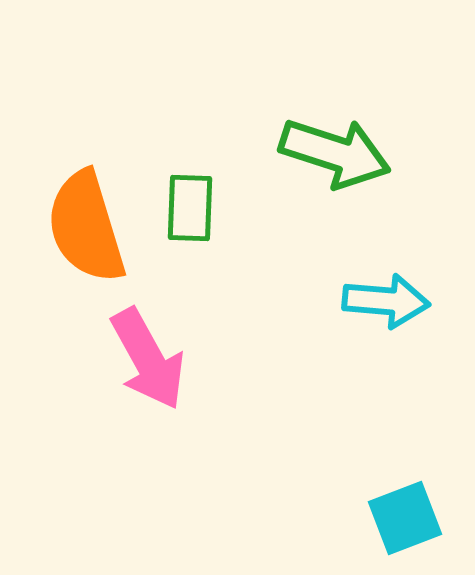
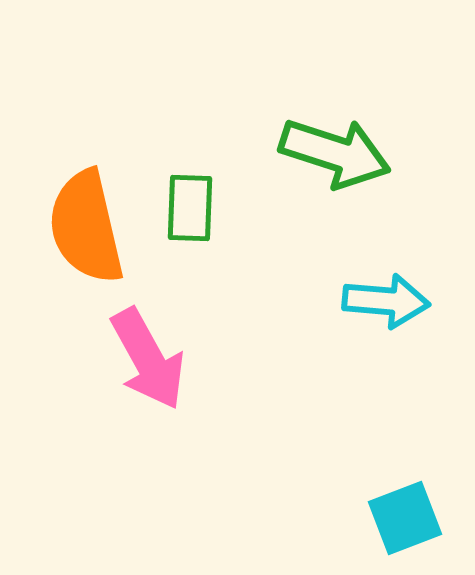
orange semicircle: rotated 4 degrees clockwise
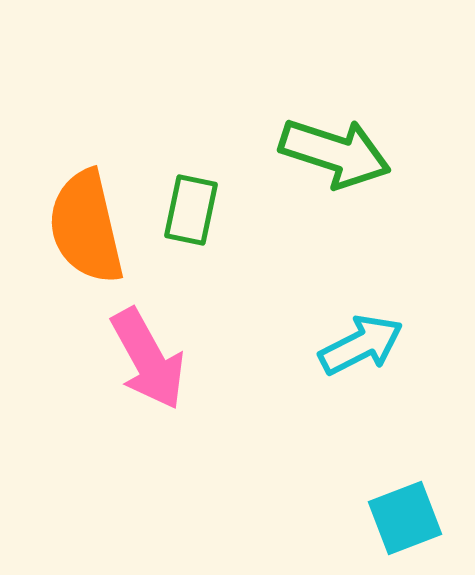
green rectangle: moved 1 px right, 2 px down; rotated 10 degrees clockwise
cyan arrow: moved 25 px left, 44 px down; rotated 32 degrees counterclockwise
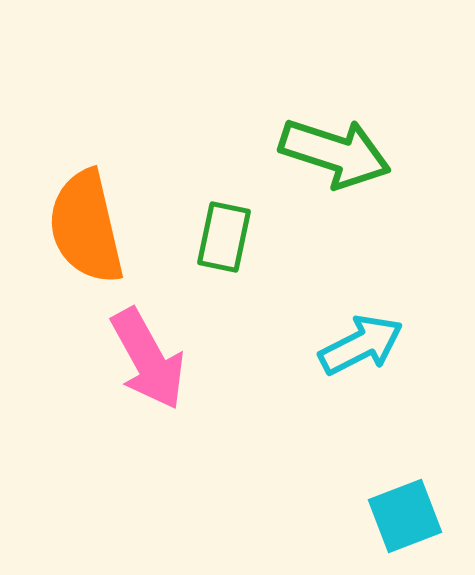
green rectangle: moved 33 px right, 27 px down
cyan square: moved 2 px up
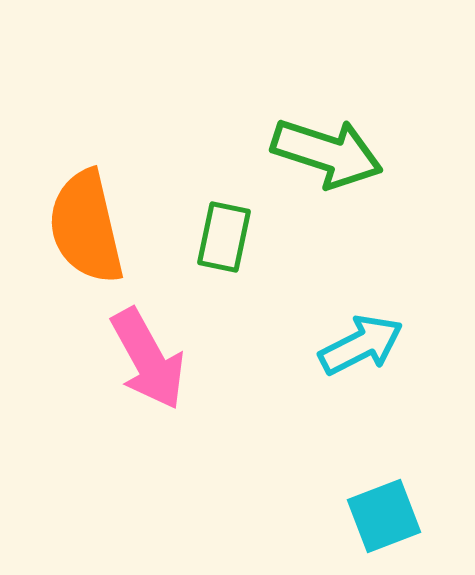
green arrow: moved 8 px left
cyan square: moved 21 px left
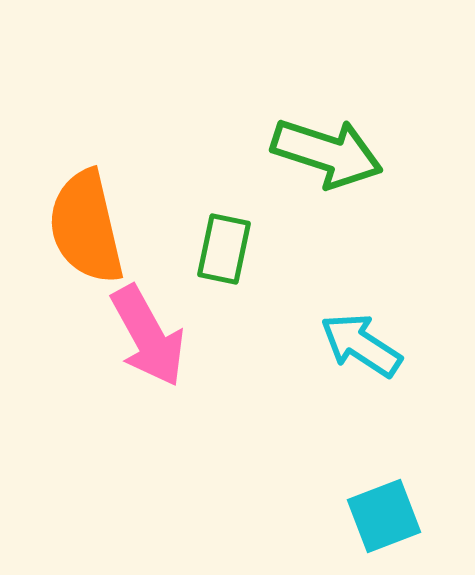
green rectangle: moved 12 px down
cyan arrow: rotated 120 degrees counterclockwise
pink arrow: moved 23 px up
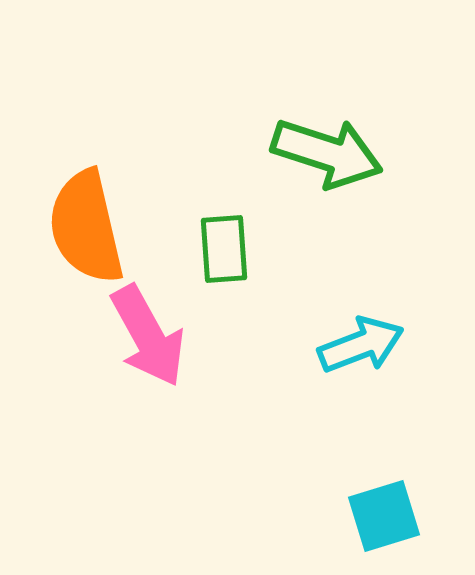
green rectangle: rotated 16 degrees counterclockwise
cyan arrow: rotated 126 degrees clockwise
cyan square: rotated 4 degrees clockwise
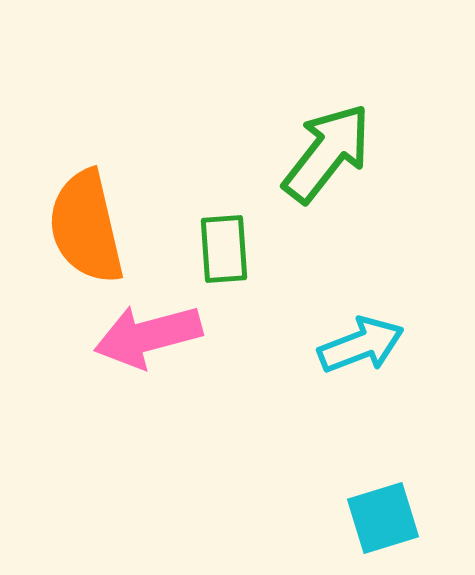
green arrow: rotated 70 degrees counterclockwise
pink arrow: rotated 104 degrees clockwise
cyan square: moved 1 px left, 2 px down
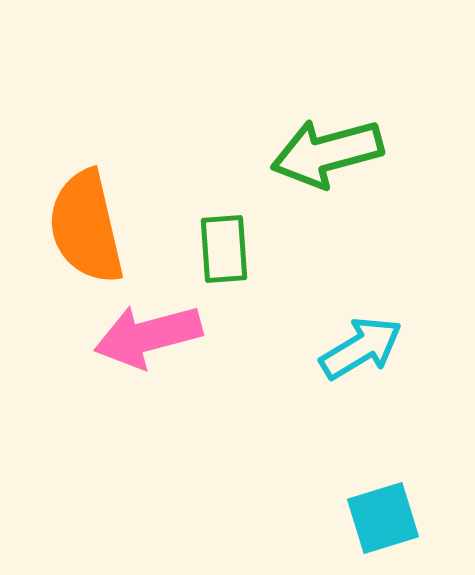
green arrow: rotated 143 degrees counterclockwise
cyan arrow: moved 3 px down; rotated 10 degrees counterclockwise
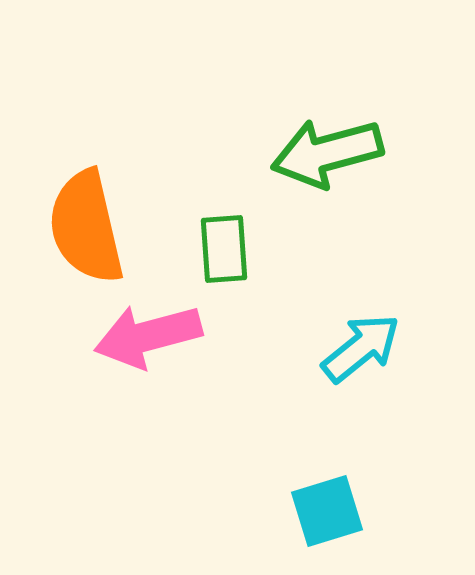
cyan arrow: rotated 8 degrees counterclockwise
cyan square: moved 56 px left, 7 px up
